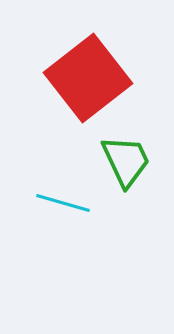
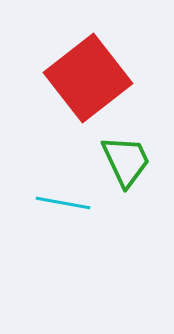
cyan line: rotated 6 degrees counterclockwise
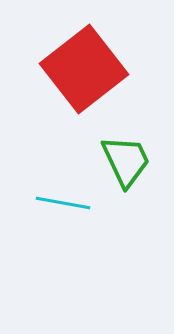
red square: moved 4 px left, 9 px up
